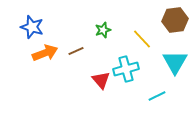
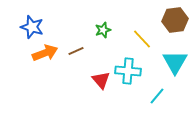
cyan cross: moved 2 px right, 2 px down; rotated 20 degrees clockwise
cyan line: rotated 24 degrees counterclockwise
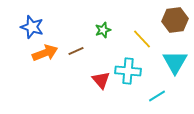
cyan line: rotated 18 degrees clockwise
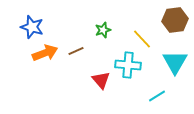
cyan cross: moved 6 px up
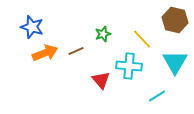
brown hexagon: rotated 20 degrees clockwise
green star: moved 4 px down
cyan cross: moved 1 px right, 1 px down
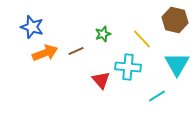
cyan triangle: moved 2 px right, 2 px down
cyan cross: moved 1 px left, 1 px down
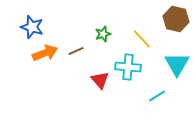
brown hexagon: moved 1 px right, 1 px up
red triangle: moved 1 px left
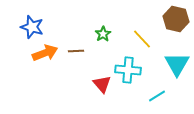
green star: rotated 14 degrees counterclockwise
brown line: rotated 21 degrees clockwise
cyan cross: moved 3 px down
red triangle: moved 2 px right, 4 px down
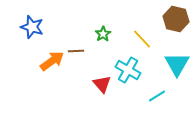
orange arrow: moved 7 px right, 8 px down; rotated 15 degrees counterclockwise
cyan cross: rotated 25 degrees clockwise
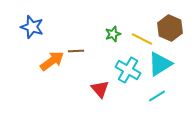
brown hexagon: moved 6 px left, 9 px down; rotated 10 degrees clockwise
green star: moved 10 px right; rotated 14 degrees clockwise
yellow line: rotated 20 degrees counterclockwise
cyan triangle: moved 17 px left; rotated 28 degrees clockwise
red triangle: moved 2 px left, 5 px down
